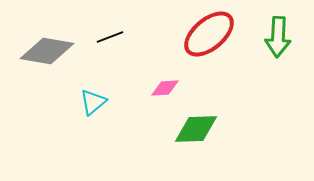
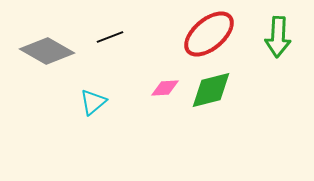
gray diamond: rotated 20 degrees clockwise
green diamond: moved 15 px right, 39 px up; rotated 12 degrees counterclockwise
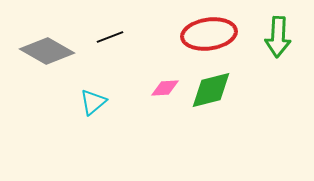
red ellipse: rotated 32 degrees clockwise
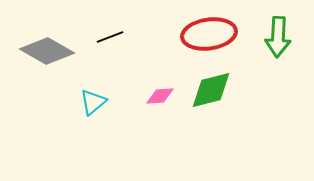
pink diamond: moved 5 px left, 8 px down
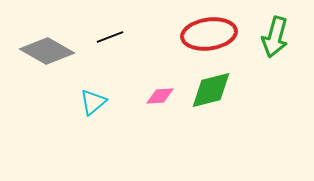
green arrow: moved 3 px left; rotated 12 degrees clockwise
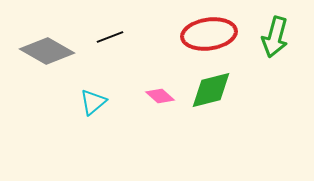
pink diamond: rotated 44 degrees clockwise
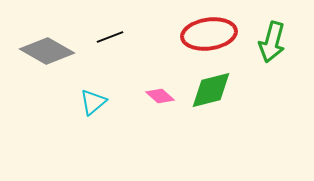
green arrow: moved 3 px left, 5 px down
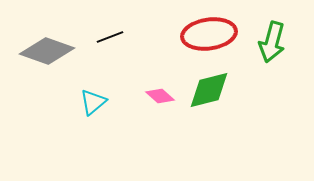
gray diamond: rotated 10 degrees counterclockwise
green diamond: moved 2 px left
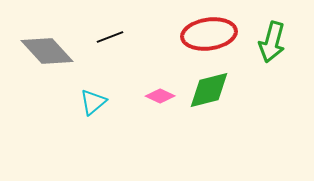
gray diamond: rotated 28 degrees clockwise
pink diamond: rotated 16 degrees counterclockwise
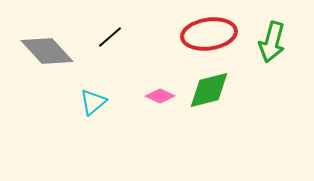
black line: rotated 20 degrees counterclockwise
